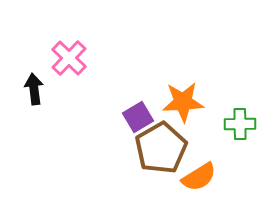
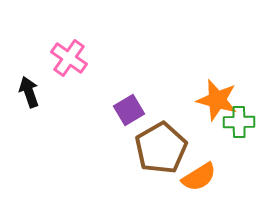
pink cross: rotated 9 degrees counterclockwise
black arrow: moved 5 px left, 3 px down; rotated 12 degrees counterclockwise
orange star: moved 34 px right, 2 px up; rotated 18 degrees clockwise
purple square: moved 9 px left, 7 px up
green cross: moved 1 px left, 2 px up
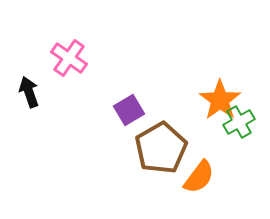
orange star: moved 3 px right; rotated 21 degrees clockwise
green cross: rotated 28 degrees counterclockwise
orange semicircle: rotated 21 degrees counterclockwise
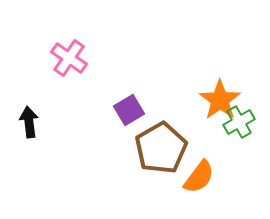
black arrow: moved 30 px down; rotated 12 degrees clockwise
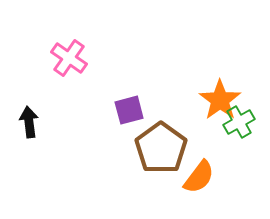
purple square: rotated 16 degrees clockwise
brown pentagon: rotated 6 degrees counterclockwise
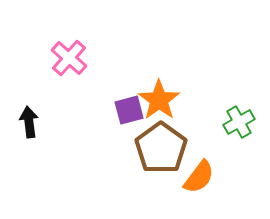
pink cross: rotated 6 degrees clockwise
orange star: moved 61 px left
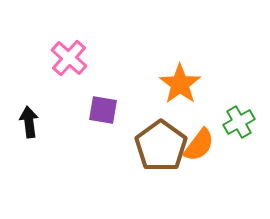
orange star: moved 21 px right, 16 px up
purple square: moved 26 px left; rotated 24 degrees clockwise
brown pentagon: moved 2 px up
orange semicircle: moved 32 px up
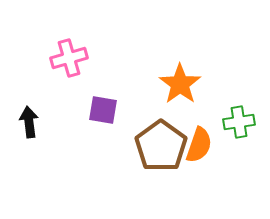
pink cross: rotated 33 degrees clockwise
green cross: rotated 20 degrees clockwise
orange semicircle: rotated 18 degrees counterclockwise
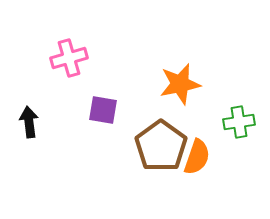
orange star: rotated 24 degrees clockwise
orange semicircle: moved 2 px left, 12 px down
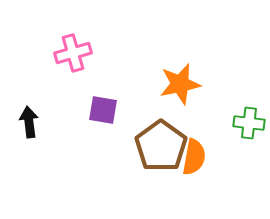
pink cross: moved 4 px right, 5 px up
green cross: moved 10 px right, 1 px down; rotated 16 degrees clockwise
orange semicircle: moved 3 px left; rotated 9 degrees counterclockwise
